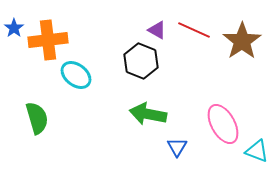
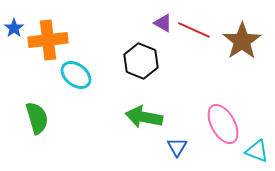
purple triangle: moved 6 px right, 7 px up
green arrow: moved 4 px left, 3 px down
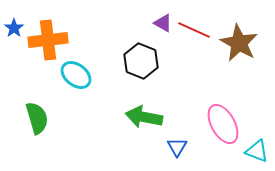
brown star: moved 3 px left, 2 px down; rotated 9 degrees counterclockwise
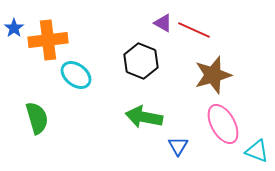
brown star: moved 26 px left, 32 px down; rotated 27 degrees clockwise
blue triangle: moved 1 px right, 1 px up
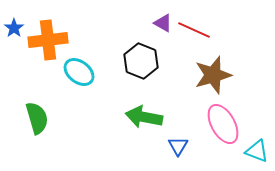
cyan ellipse: moved 3 px right, 3 px up
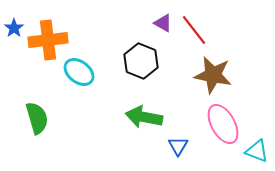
red line: rotated 28 degrees clockwise
brown star: rotated 27 degrees clockwise
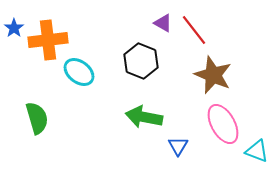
brown star: rotated 12 degrees clockwise
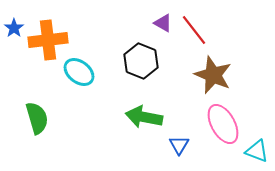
blue triangle: moved 1 px right, 1 px up
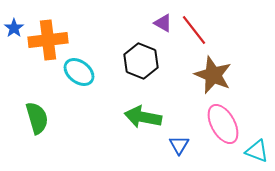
green arrow: moved 1 px left
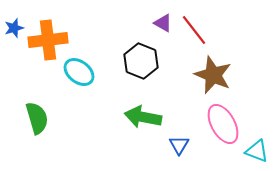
blue star: rotated 18 degrees clockwise
